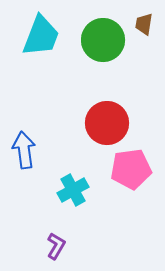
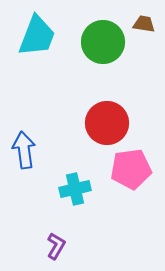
brown trapezoid: rotated 90 degrees clockwise
cyan trapezoid: moved 4 px left
green circle: moved 2 px down
cyan cross: moved 2 px right, 1 px up; rotated 16 degrees clockwise
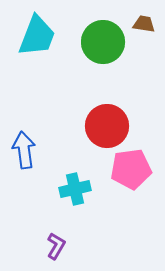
red circle: moved 3 px down
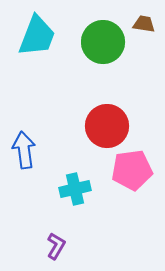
pink pentagon: moved 1 px right, 1 px down
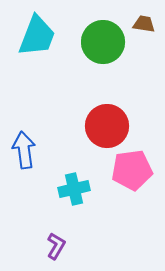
cyan cross: moved 1 px left
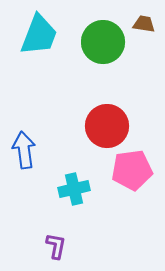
cyan trapezoid: moved 2 px right, 1 px up
purple L-shape: rotated 20 degrees counterclockwise
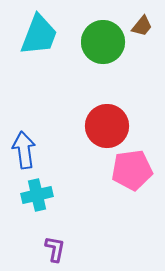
brown trapezoid: moved 2 px left, 2 px down; rotated 120 degrees clockwise
cyan cross: moved 37 px left, 6 px down
purple L-shape: moved 1 px left, 3 px down
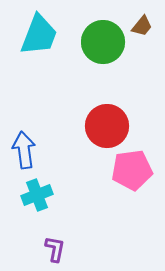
cyan cross: rotated 8 degrees counterclockwise
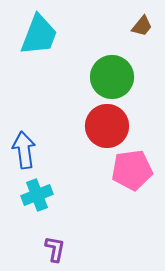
green circle: moved 9 px right, 35 px down
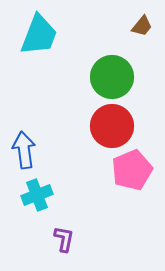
red circle: moved 5 px right
pink pentagon: rotated 15 degrees counterclockwise
purple L-shape: moved 9 px right, 10 px up
